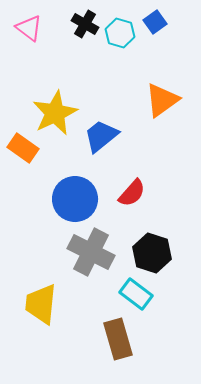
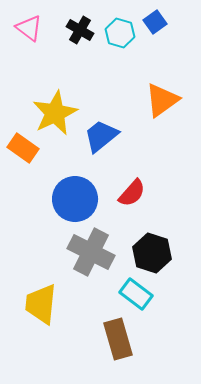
black cross: moved 5 px left, 6 px down
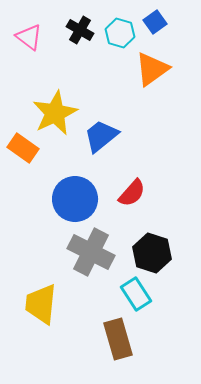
pink triangle: moved 9 px down
orange triangle: moved 10 px left, 31 px up
cyan rectangle: rotated 20 degrees clockwise
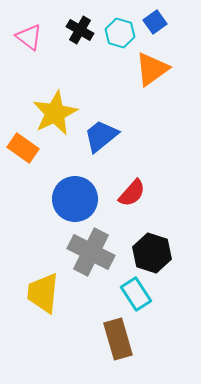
yellow trapezoid: moved 2 px right, 11 px up
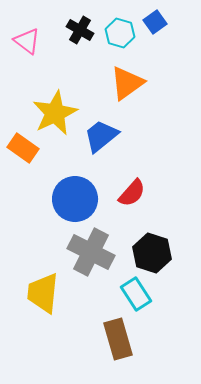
pink triangle: moved 2 px left, 4 px down
orange triangle: moved 25 px left, 14 px down
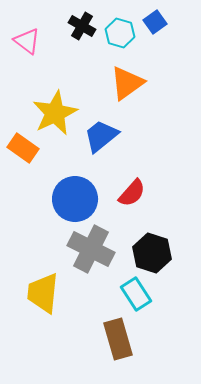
black cross: moved 2 px right, 4 px up
gray cross: moved 3 px up
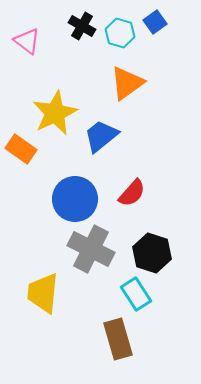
orange rectangle: moved 2 px left, 1 px down
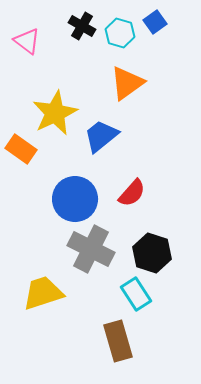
yellow trapezoid: rotated 66 degrees clockwise
brown rectangle: moved 2 px down
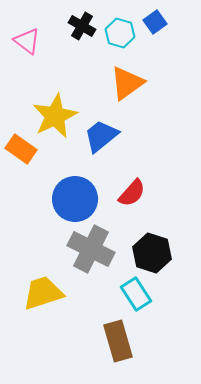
yellow star: moved 3 px down
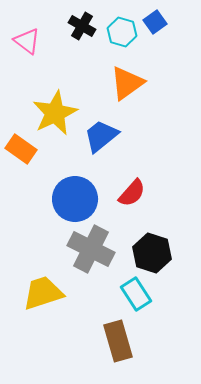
cyan hexagon: moved 2 px right, 1 px up
yellow star: moved 3 px up
